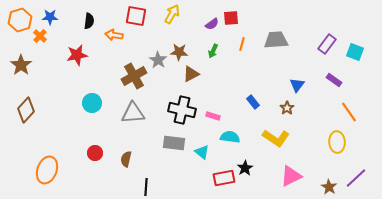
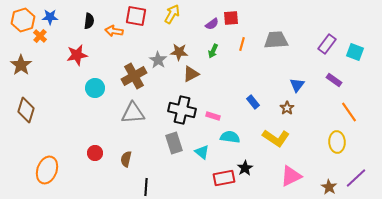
orange hexagon at (20, 20): moved 3 px right
orange arrow at (114, 35): moved 4 px up
cyan circle at (92, 103): moved 3 px right, 15 px up
brown diamond at (26, 110): rotated 25 degrees counterclockwise
gray rectangle at (174, 143): rotated 65 degrees clockwise
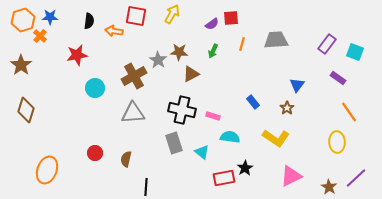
purple rectangle at (334, 80): moved 4 px right, 2 px up
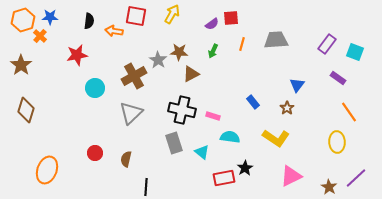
gray triangle at (133, 113): moved 2 px left; rotated 40 degrees counterclockwise
